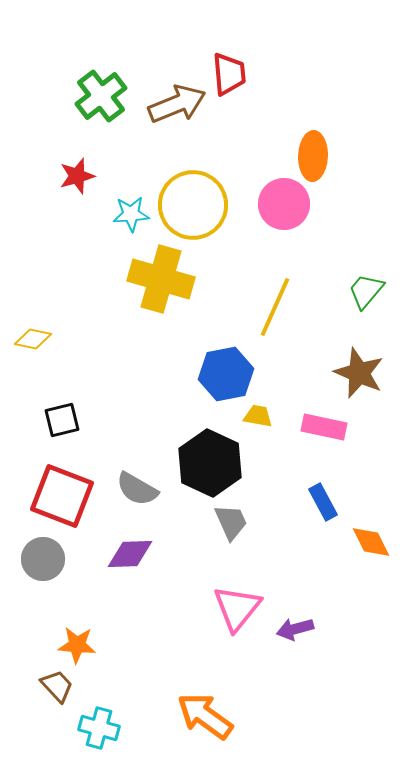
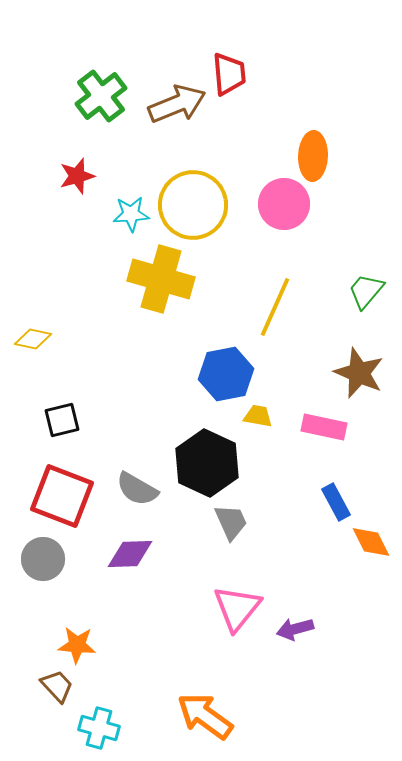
black hexagon: moved 3 px left
blue rectangle: moved 13 px right
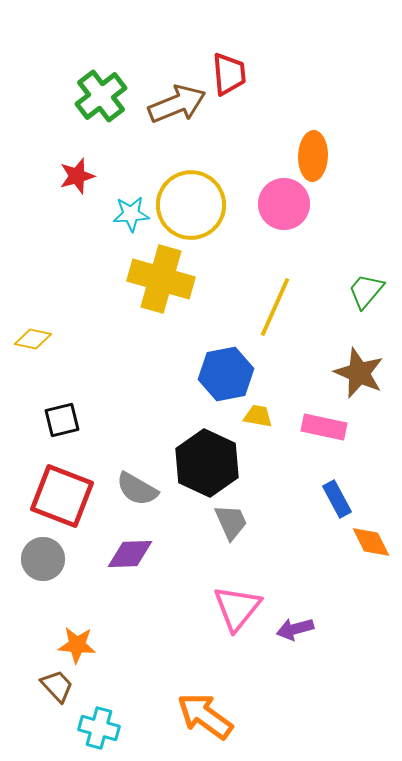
yellow circle: moved 2 px left
blue rectangle: moved 1 px right, 3 px up
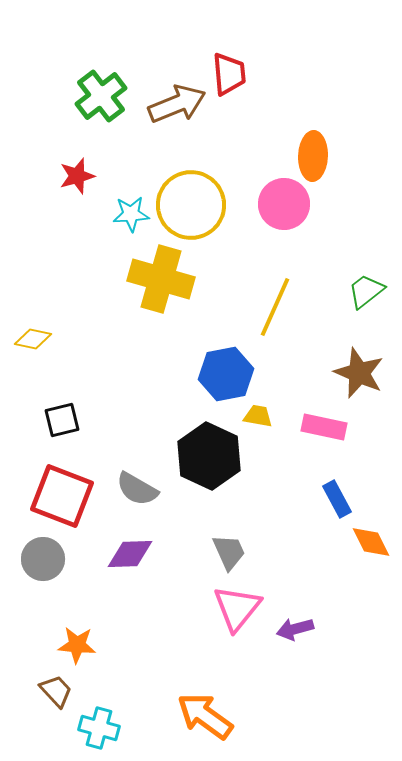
green trapezoid: rotated 12 degrees clockwise
black hexagon: moved 2 px right, 7 px up
gray trapezoid: moved 2 px left, 30 px down
brown trapezoid: moved 1 px left, 5 px down
